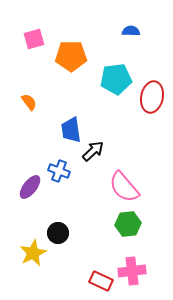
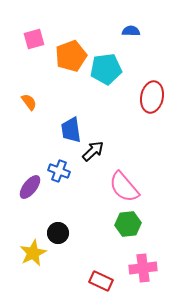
orange pentagon: rotated 20 degrees counterclockwise
cyan pentagon: moved 10 px left, 10 px up
pink cross: moved 11 px right, 3 px up
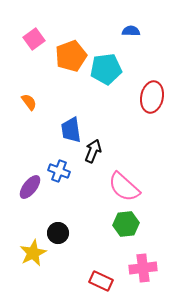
pink square: rotated 20 degrees counterclockwise
black arrow: rotated 25 degrees counterclockwise
pink semicircle: rotated 8 degrees counterclockwise
green hexagon: moved 2 px left
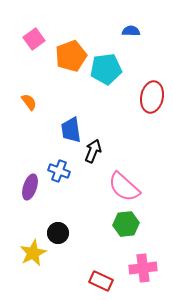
purple ellipse: rotated 20 degrees counterclockwise
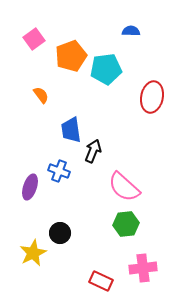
orange semicircle: moved 12 px right, 7 px up
black circle: moved 2 px right
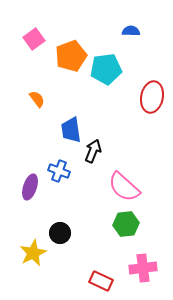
orange semicircle: moved 4 px left, 4 px down
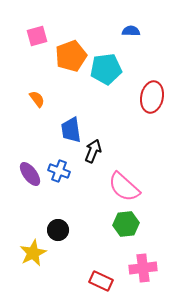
pink square: moved 3 px right, 3 px up; rotated 20 degrees clockwise
purple ellipse: moved 13 px up; rotated 55 degrees counterclockwise
black circle: moved 2 px left, 3 px up
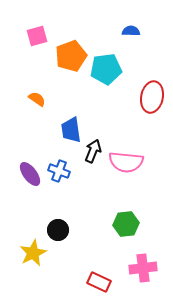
orange semicircle: rotated 18 degrees counterclockwise
pink semicircle: moved 2 px right, 25 px up; rotated 36 degrees counterclockwise
red rectangle: moved 2 px left, 1 px down
